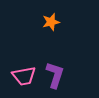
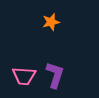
pink trapezoid: rotated 15 degrees clockwise
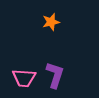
pink trapezoid: moved 2 px down
